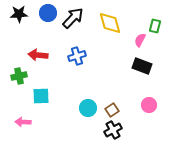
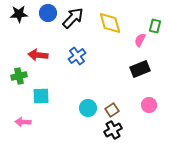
blue cross: rotated 18 degrees counterclockwise
black rectangle: moved 2 px left, 3 px down; rotated 42 degrees counterclockwise
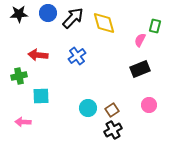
yellow diamond: moved 6 px left
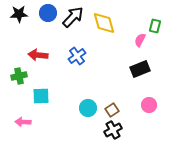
black arrow: moved 1 px up
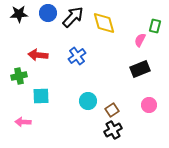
cyan circle: moved 7 px up
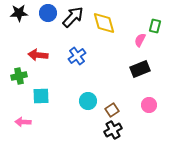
black star: moved 1 px up
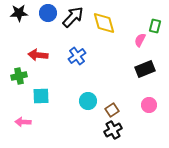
black rectangle: moved 5 px right
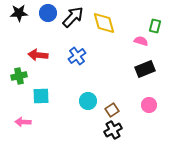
pink semicircle: moved 1 px right, 1 px down; rotated 80 degrees clockwise
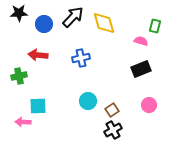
blue circle: moved 4 px left, 11 px down
blue cross: moved 4 px right, 2 px down; rotated 24 degrees clockwise
black rectangle: moved 4 px left
cyan square: moved 3 px left, 10 px down
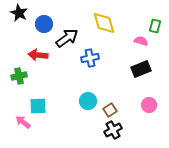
black star: rotated 30 degrees clockwise
black arrow: moved 6 px left, 21 px down; rotated 10 degrees clockwise
blue cross: moved 9 px right
brown square: moved 2 px left
pink arrow: rotated 35 degrees clockwise
